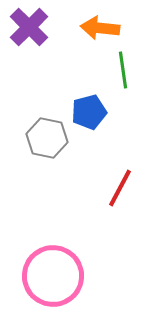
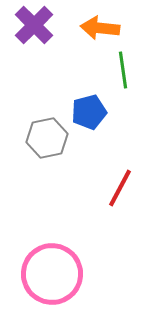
purple cross: moved 5 px right, 2 px up
gray hexagon: rotated 24 degrees counterclockwise
pink circle: moved 1 px left, 2 px up
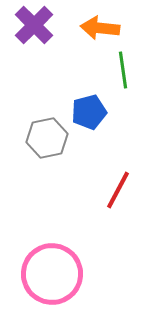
red line: moved 2 px left, 2 px down
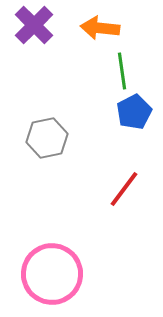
green line: moved 1 px left, 1 px down
blue pentagon: moved 45 px right; rotated 12 degrees counterclockwise
red line: moved 6 px right, 1 px up; rotated 9 degrees clockwise
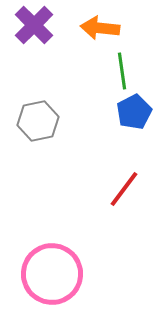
gray hexagon: moved 9 px left, 17 px up
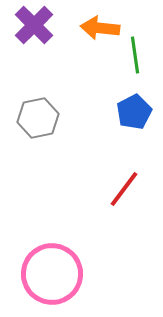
green line: moved 13 px right, 16 px up
gray hexagon: moved 3 px up
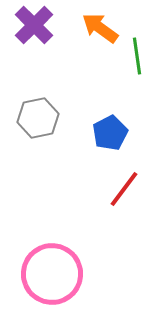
orange arrow: rotated 30 degrees clockwise
green line: moved 2 px right, 1 px down
blue pentagon: moved 24 px left, 21 px down
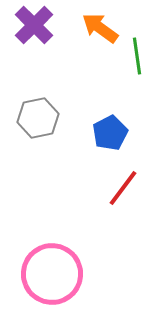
red line: moved 1 px left, 1 px up
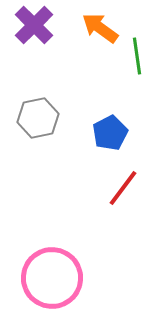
pink circle: moved 4 px down
